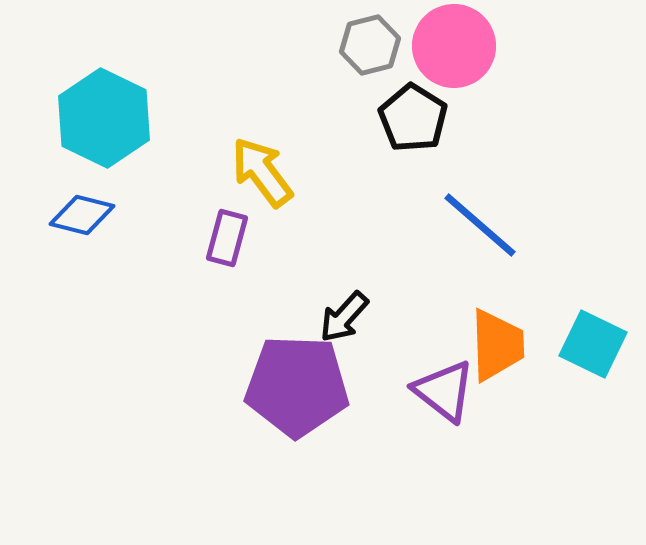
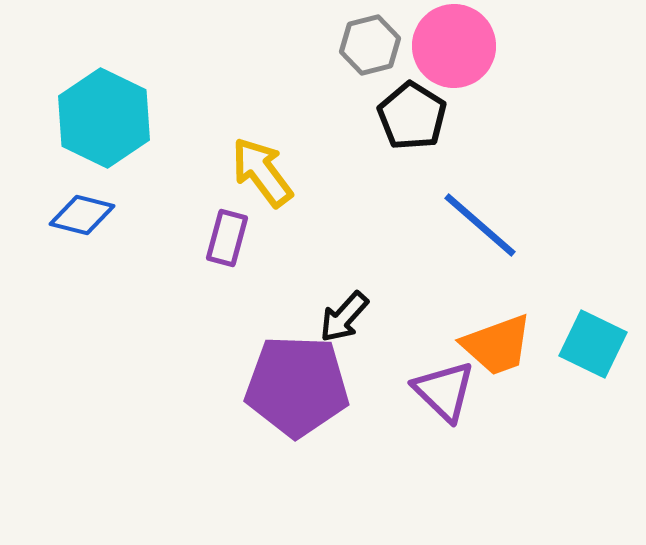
black pentagon: moved 1 px left, 2 px up
orange trapezoid: rotated 72 degrees clockwise
purple triangle: rotated 6 degrees clockwise
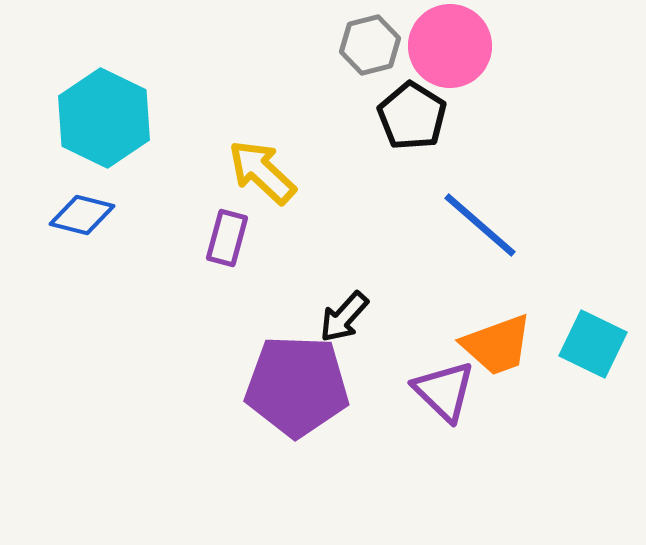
pink circle: moved 4 px left
yellow arrow: rotated 10 degrees counterclockwise
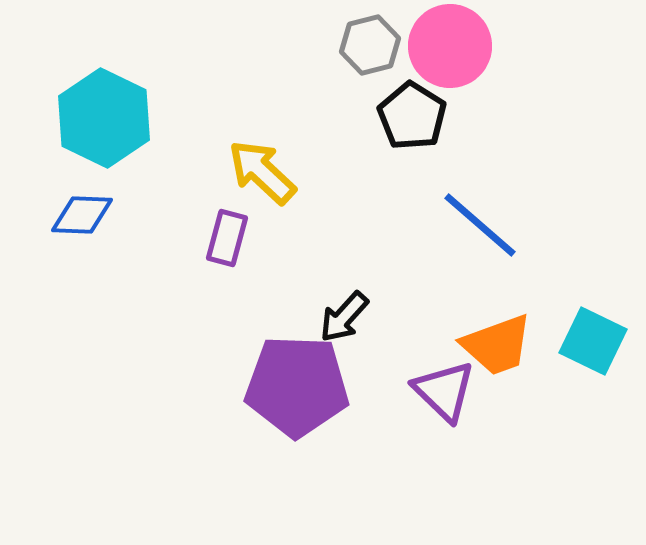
blue diamond: rotated 12 degrees counterclockwise
cyan square: moved 3 px up
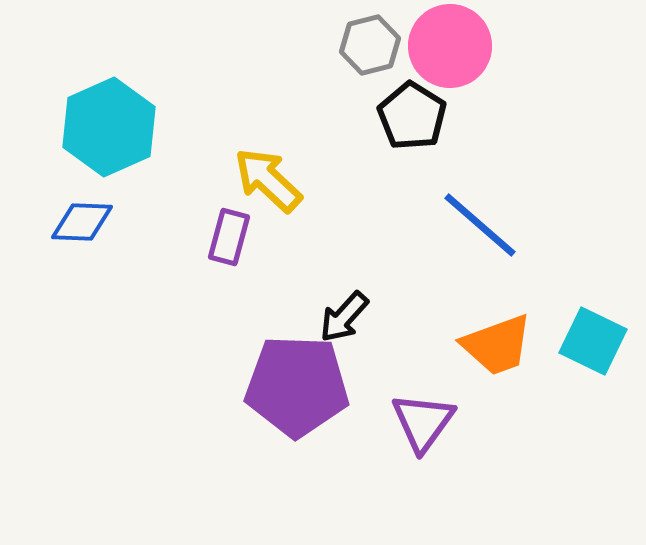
cyan hexagon: moved 5 px right, 9 px down; rotated 10 degrees clockwise
yellow arrow: moved 6 px right, 8 px down
blue diamond: moved 7 px down
purple rectangle: moved 2 px right, 1 px up
purple triangle: moved 21 px left, 31 px down; rotated 22 degrees clockwise
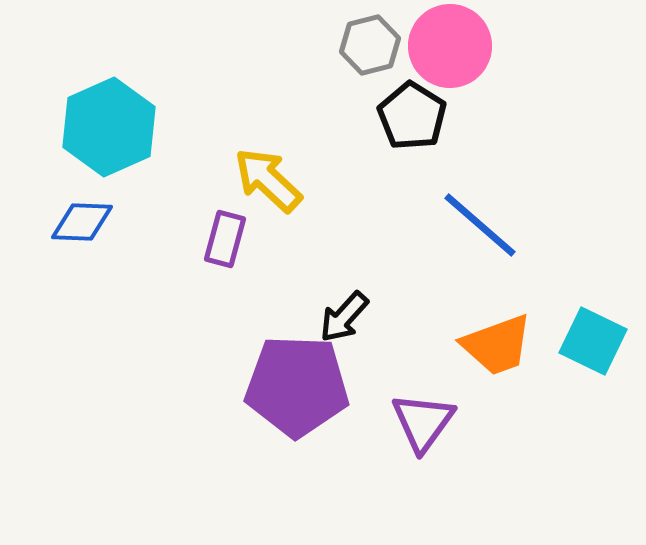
purple rectangle: moved 4 px left, 2 px down
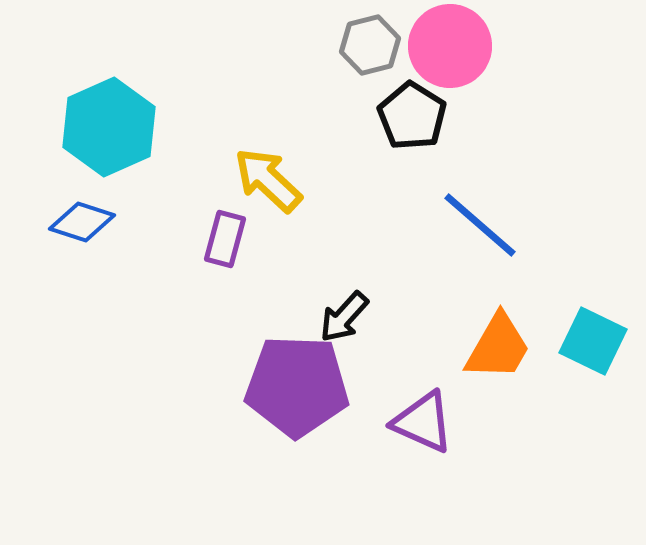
blue diamond: rotated 16 degrees clockwise
orange trapezoid: moved 1 px right, 2 px down; rotated 40 degrees counterclockwise
purple triangle: rotated 42 degrees counterclockwise
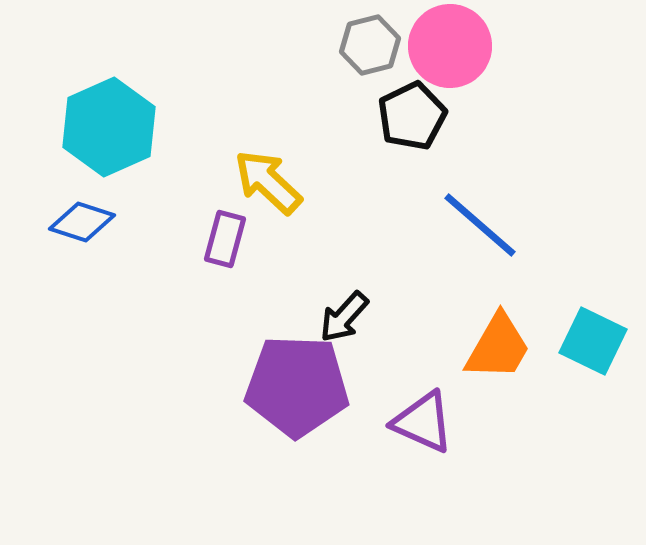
black pentagon: rotated 14 degrees clockwise
yellow arrow: moved 2 px down
